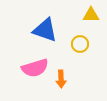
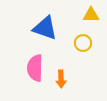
blue triangle: moved 2 px up
yellow circle: moved 3 px right, 1 px up
pink semicircle: rotated 108 degrees clockwise
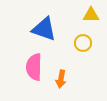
blue triangle: moved 1 px left, 1 px down
pink semicircle: moved 1 px left, 1 px up
orange arrow: rotated 12 degrees clockwise
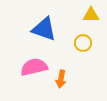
pink semicircle: rotated 76 degrees clockwise
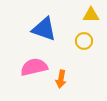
yellow circle: moved 1 px right, 2 px up
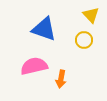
yellow triangle: rotated 48 degrees clockwise
yellow circle: moved 1 px up
pink semicircle: moved 1 px up
